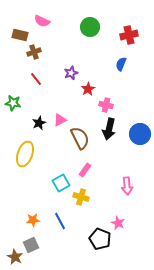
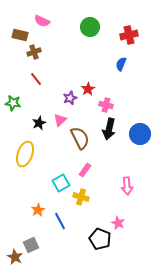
purple star: moved 1 px left, 25 px down
pink triangle: rotated 16 degrees counterclockwise
orange star: moved 5 px right, 10 px up; rotated 24 degrees counterclockwise
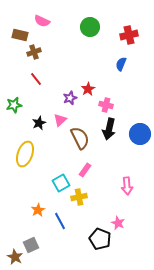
green star: moved 1 px right, 2 px down; rotated 21 degrees counterclockwise
yellow cross: moved 2 px left; rotated 28 degrees counterclockwise
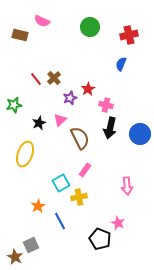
brown cross: moved 20 px right, 26 px down; rotated 24 degrees counterclockwise
black arrow: moved 1 px right, 1 px up
orange star: moved 4 px up
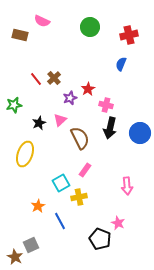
blue circle: moved 1 px up
